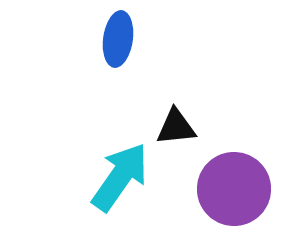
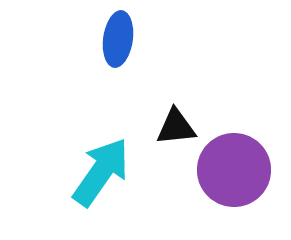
cyan arrow: moved 19 px left, 5 px up
purple circle: moved 19 px up
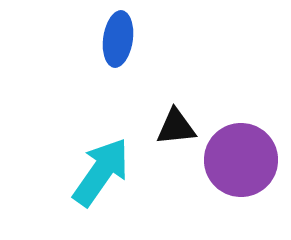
purple circle: moved 7 px right, 10 px up
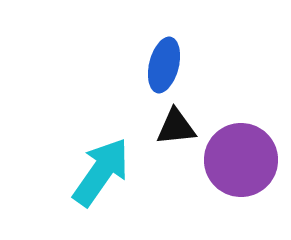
blue ellipse: moved 46 px right, 26 px down; rotated 6 degrees clockwise
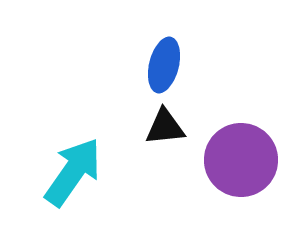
black triangle: moved 11 px left
cyan arrow: moved 28 px left
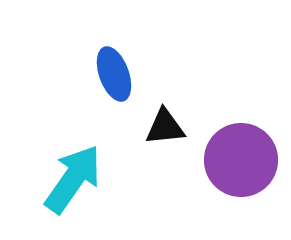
blue ellipse: moved 50 px left, 9 px down; rotated 34 degrees counterclockwise
cyan arrow: moved 7 px down
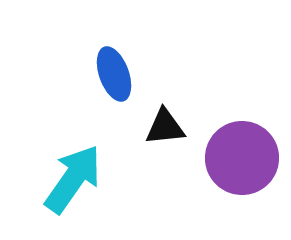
purple circle: moved 1 px right, 2 px up
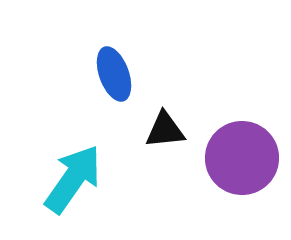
black triangle: moved 3 px down
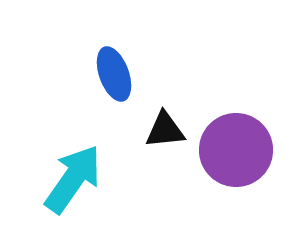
purple circle: moved 6 px left, 8 px up
